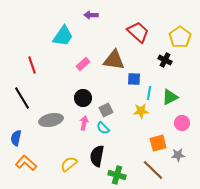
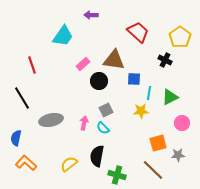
black circle: moved 16 px right, 17 px up
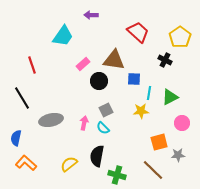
orange square: moved 1 px right, 1 px up
